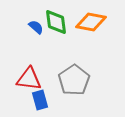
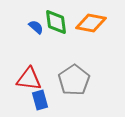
orange diamond: moved 1 px down
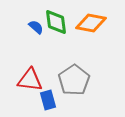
red triangle: moved 1 px right, 1 px down
blue rectangle: moved 8 px right
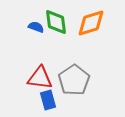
orange diamond: rotated 28 degrees counterclockwise
blue semicircle: rotated 21 degrees counterclockwise
red triangle: moved 10 px right, 2 px up
